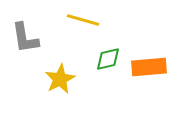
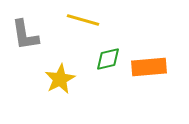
gray L-shape: moved 3 px up
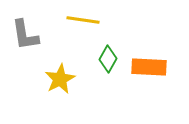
yellow line: rotated 8 degrees counterclockwise
green diamond: rotated 48 degrees counterclockwise
orange rectangle: rotated 8 degrees clockwise
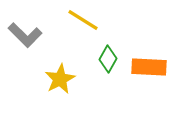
yellow line: rotated 24 degrees clockwise
gray L-shape: rotated 36 degrees counterclockwise
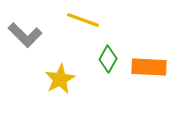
yellow line: rotated 12 degrees counterclockwise
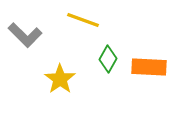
yellow star: rotated 8 degrees counterclockwise
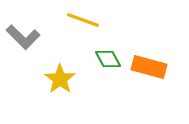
gray L-shape: moved 2 px left, 2 px down
green diamond: rotated 56 degrees counterclockwise
orange rectangle: rotated 12 degrees clockwise
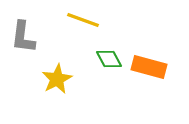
gray L-shape: rotated 52 degrees clockwise
green diamond: moved 1 px right
yellow star: moved 3 px left; rotated 8 degrees clockwise
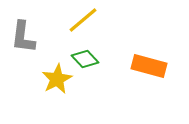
yellow line: rotated 60 degrees counterclockwise
green diamond: moved 24 px left; rotated 16 degrees counterclockwise
orange rectangle: moved 1 px up
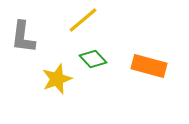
green diamond: moved 8 px right
yellow star: rotated 8 degrees clockwise
